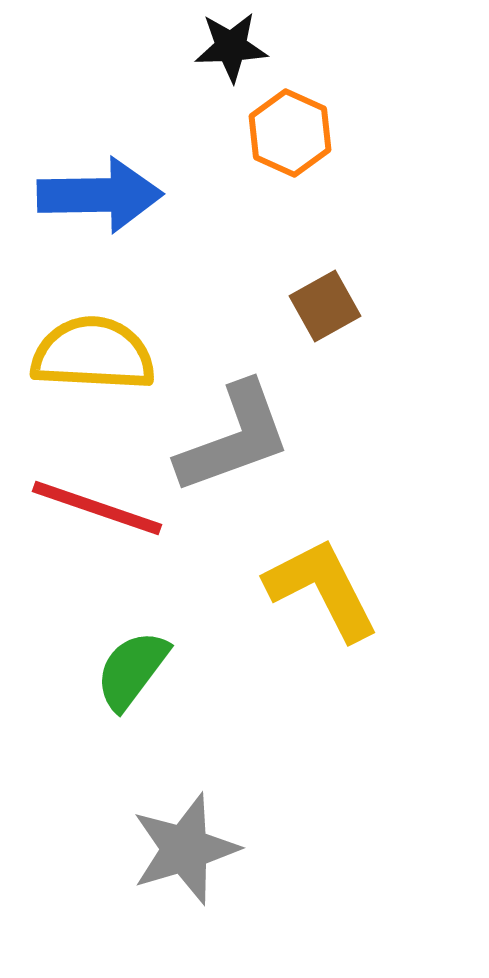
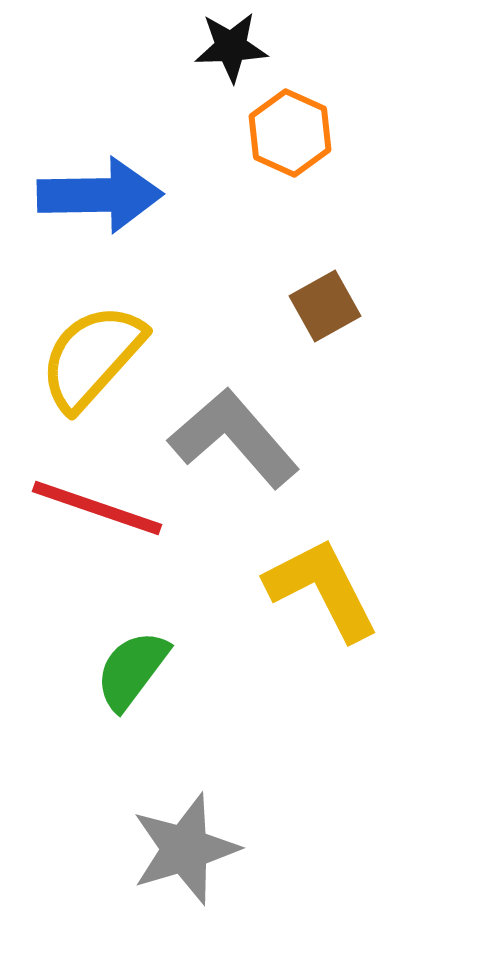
yellow semicircle: moved 1 px left, 3 px down; rotated 51 degrees counterclockwise
gray L-shape: rotated 111 degrees counterclockwise
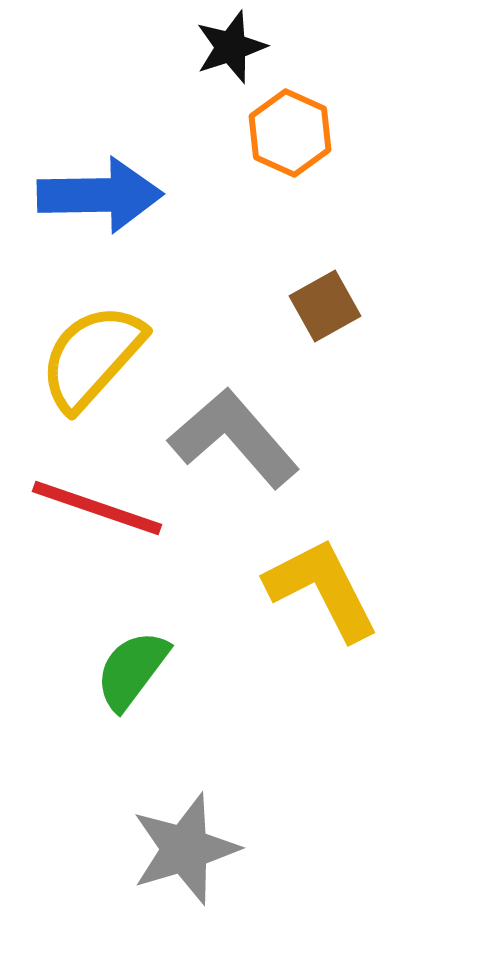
black star: rotated 16 degrees counterclockwise
